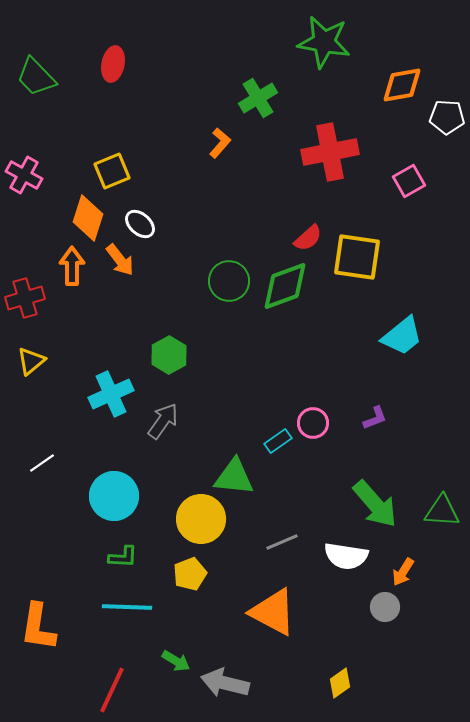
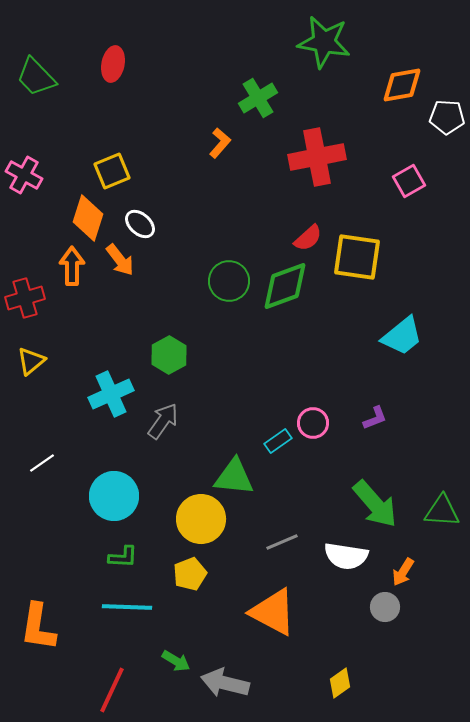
red cross at (330, 152): moved 13 px left, 5 px down
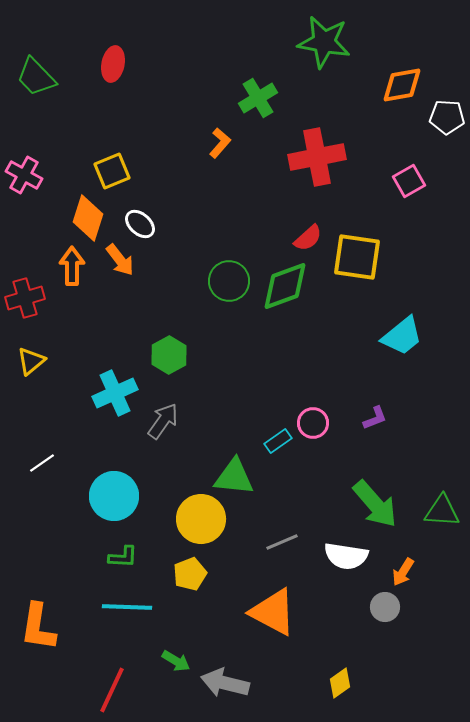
cyan cross at (111, 394): moved 4 px right, 1 px up
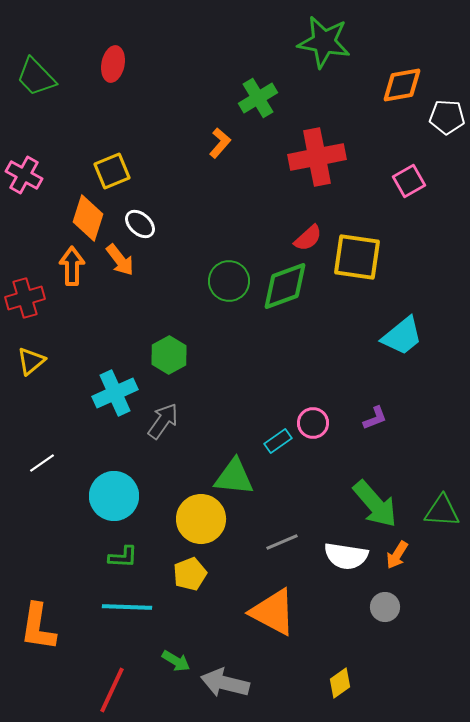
orange arrow at (403, 572): moved 6 px left, 17 px up
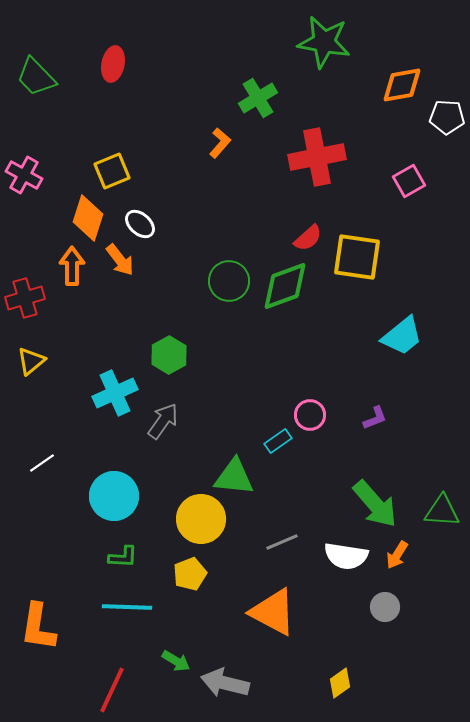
pink circle at (313, 423): moved 3 px left, 8 px up
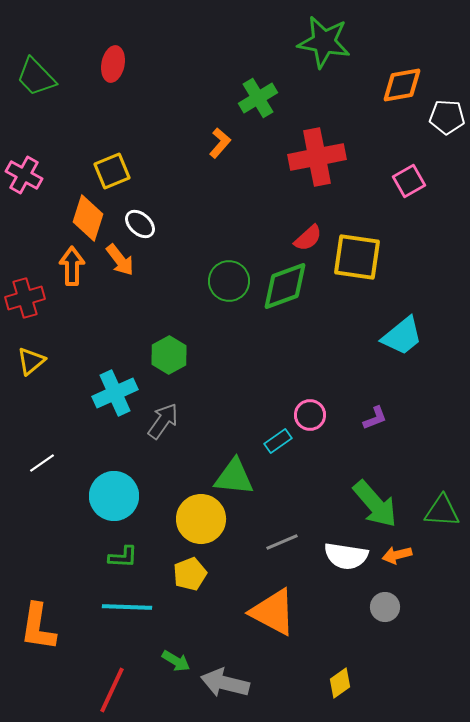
orange arrow at (397, 555): rotated 44 degrees clockwise
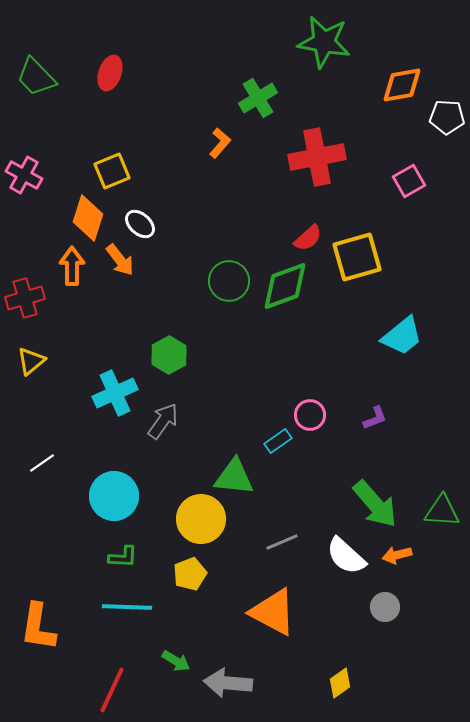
red ellipse at (113, 64): moved 3 px left, 9 px down; rotated 8 degrees clockwise
yellow square at (357, 257): rotated 24 degrees counterclockwise
white semicircle at (346, 556): rotated 33 degrees clockwise
gray arrow at (225, 683): moved 3 px right; rotated 9 degrees counterclockwise
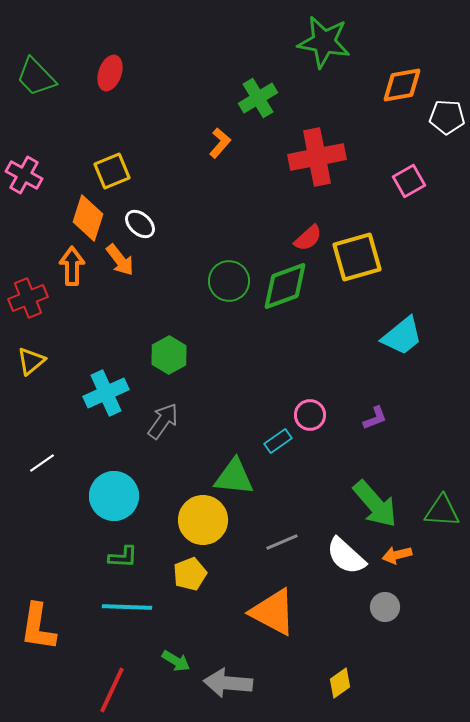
red cross at (25, 298): moved 3 px right; rotated 6 degrees counterclockwise
cyan cross at (115, 393): moved 9 px left
yellow circle at (201, 519): moved 2 px right, 1 px down
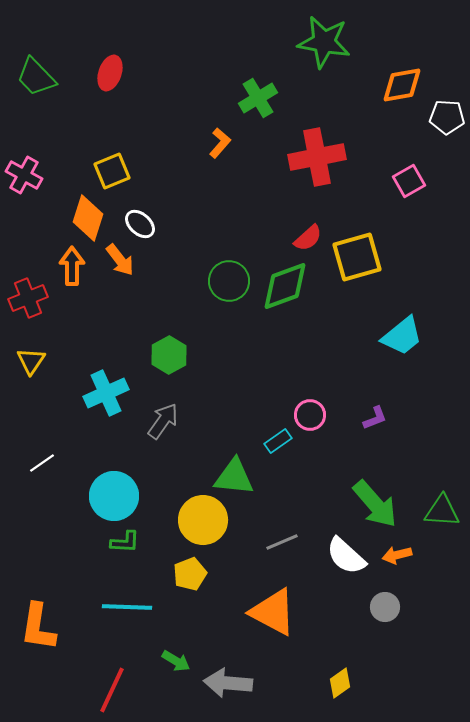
yellow triangle at (31, 361): rotated 16 degrees counterclockwise
green L-shape at (123, 557): moved 2 px right, 15 px up
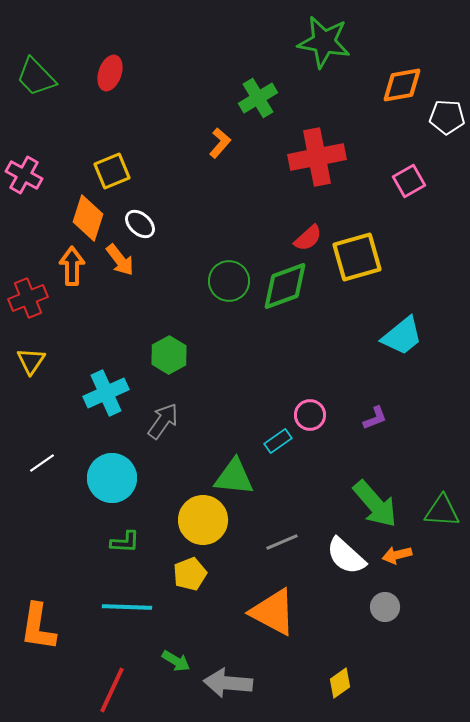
cyan circle at (114, 496): moved 2 px left, 18 px up
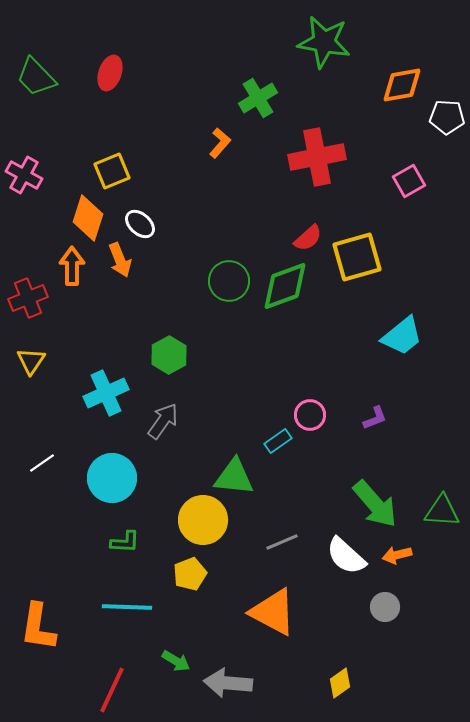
orange arrow at (120, 260): rotated 16 degrees clockwise
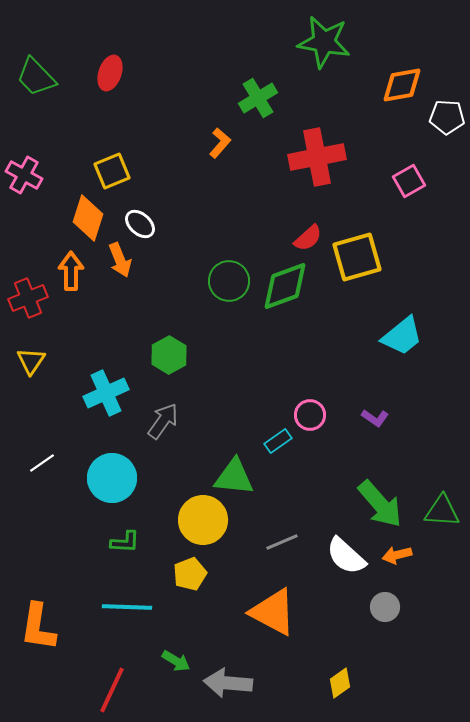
orange arrow at (72, 266): moved 1 px left, 5 px down
purple L-shape at (375, 418): rotated 56 degrees clockwise
green arrow at (375, 504): moved 5 px right
